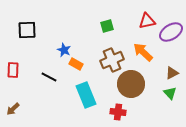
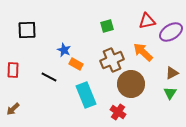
green triangle: rotated 16 degrees clockwise
red cross: rotated 28 degrees clockwise
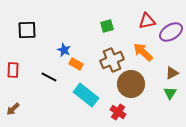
cyan rectangle: rotated 30 degrees counterclockwise
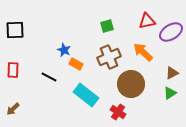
black square: moved 12 px left
brown cross: moved 3 px left, 3 px up
green triangle: rotated 24 degrees clockwise
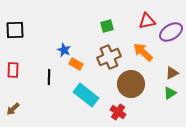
black line: rotated 63 degrees clockwise
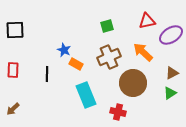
purple ellipse: moved 3 px down
black line: moved 2 px left, 3 px up
brown circle: moved 2 px right, 1 px up
cyan rectangle: rotated 30 degrees clockwise
red cross: rotated 21 degrees counterclockwise
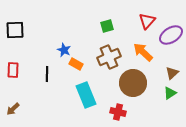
red triangle: rotated 36 degrees counterclockwise
brown triangle: rotated 16 degrees counterclockwise
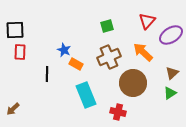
red rectangle: moved 7 px right, 18 px up
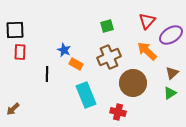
orange arrow: moved 4 px right, 1 px up
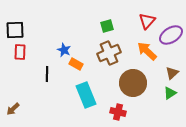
brown cross: moved 4 px up
